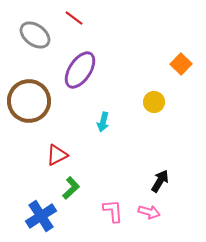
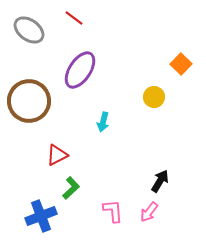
gray ellipse: moved 6 px left, 5 px up
yellow circle: moved 5 px up
pink arrow: rotated 110 degrees clockwise
blue cross: rotated 12 degrees clockwise
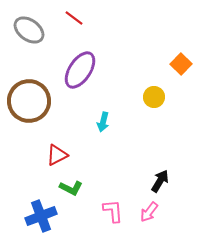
green L-shape: rotated 70 degrees clockwise
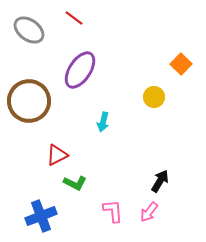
green L-shape: moved 4 px right, 5 px up
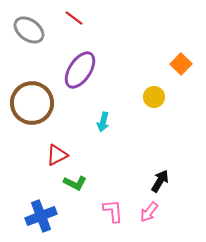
brown circle: moved 3 px right, 2 px down
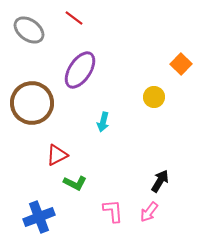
blue cross: moved 2 px left, 1 px down
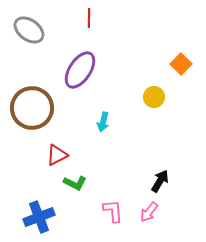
red line: moved 15 px right; rotated 54 degrees clockwise
brown circle: moved 5 px down
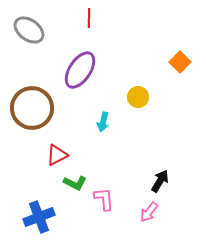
orange square: moved 1 px left, 2 px up
yellow circle: moved 16 px left
pink L-shape: moved 9 px left, 12 px up
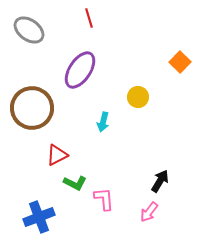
red line: rotated 18 degrees counterclockwise
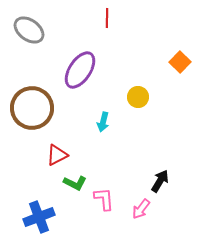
red line: moved 18 px right; rotated 18 degrees clockwise
pink arrow: moved 8 px left, 3 px up
